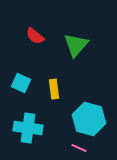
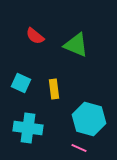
green triangle: rotated 48 degrees counterclockwise
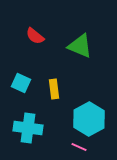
green triangle: moved 4 px right, 1 px down
cyan hexagon: rotated 16 degrees clockwise
pink line: moved 1 px up
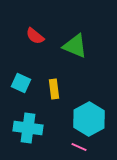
green triangle: moved 5 px left
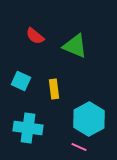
cyan square: moved 2 px up
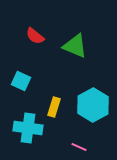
yellow rectangle: moved 18 px down; rotated 24 degrees clockwise
cyan hexagon: moved 4 px right, 14 px up
